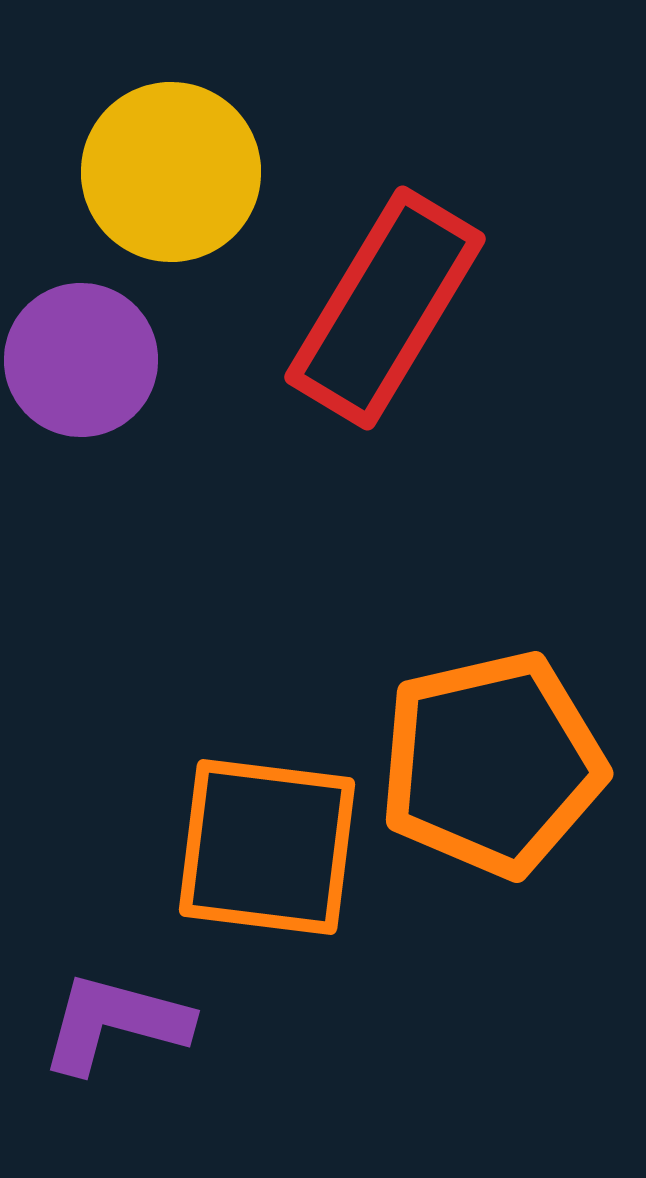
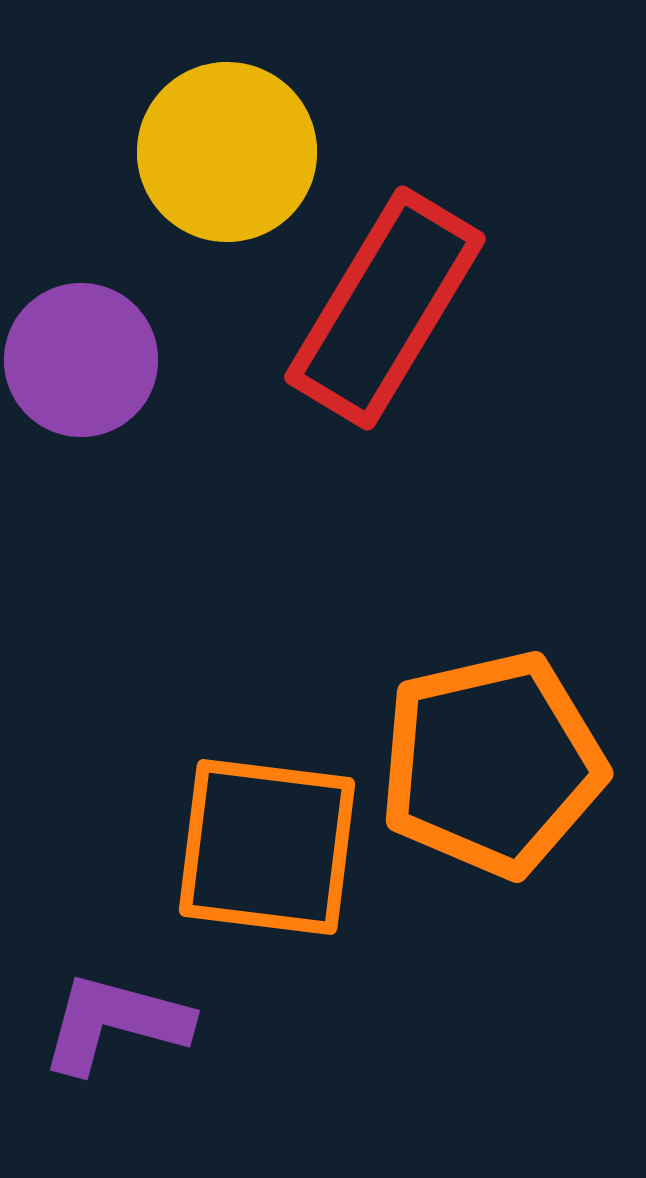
yellow circle: moved 56 px right, 20 px up
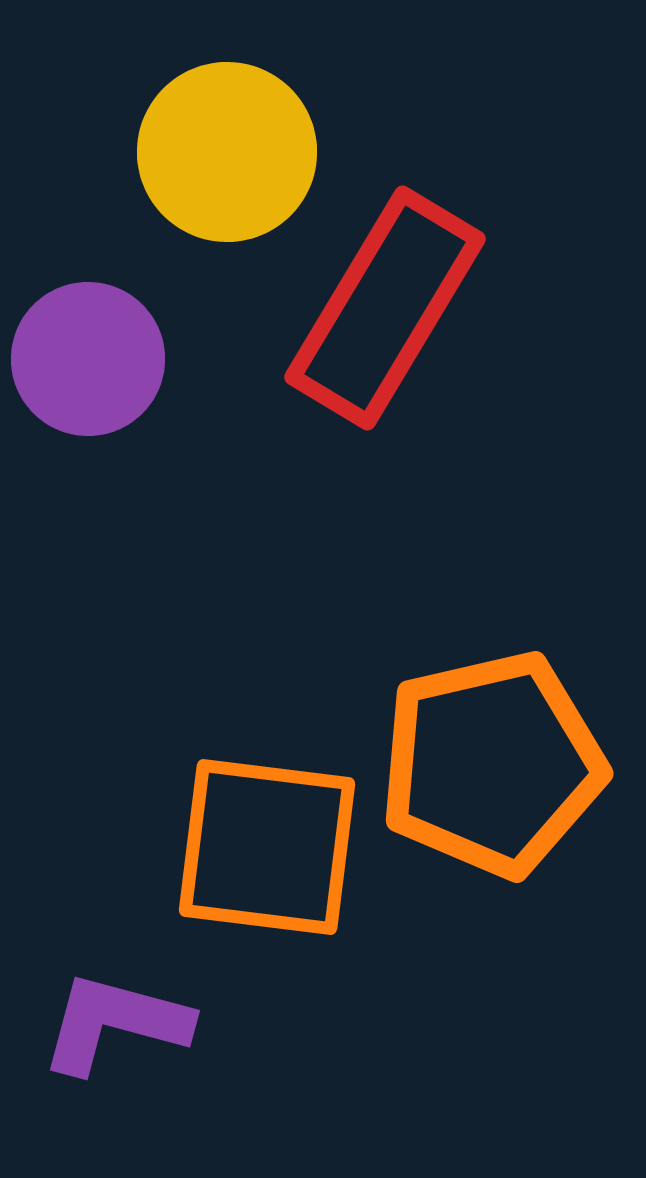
purple circle: moved 7 px right, 1 px up
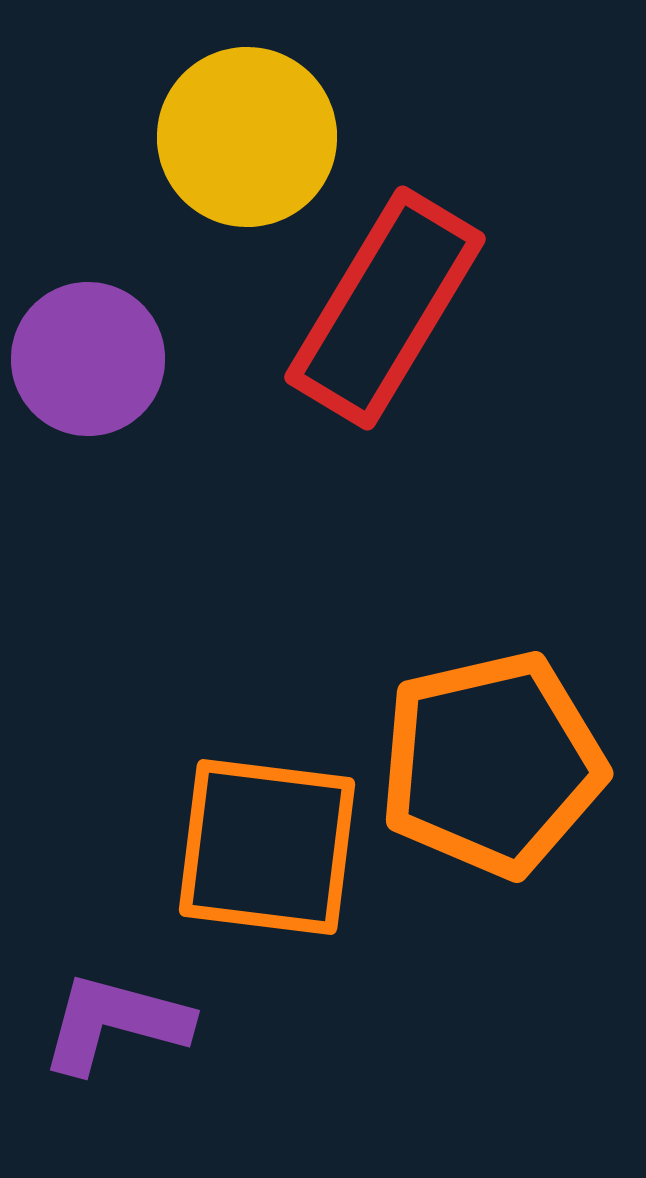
yellow circle: moved 20 px right, 15 px up
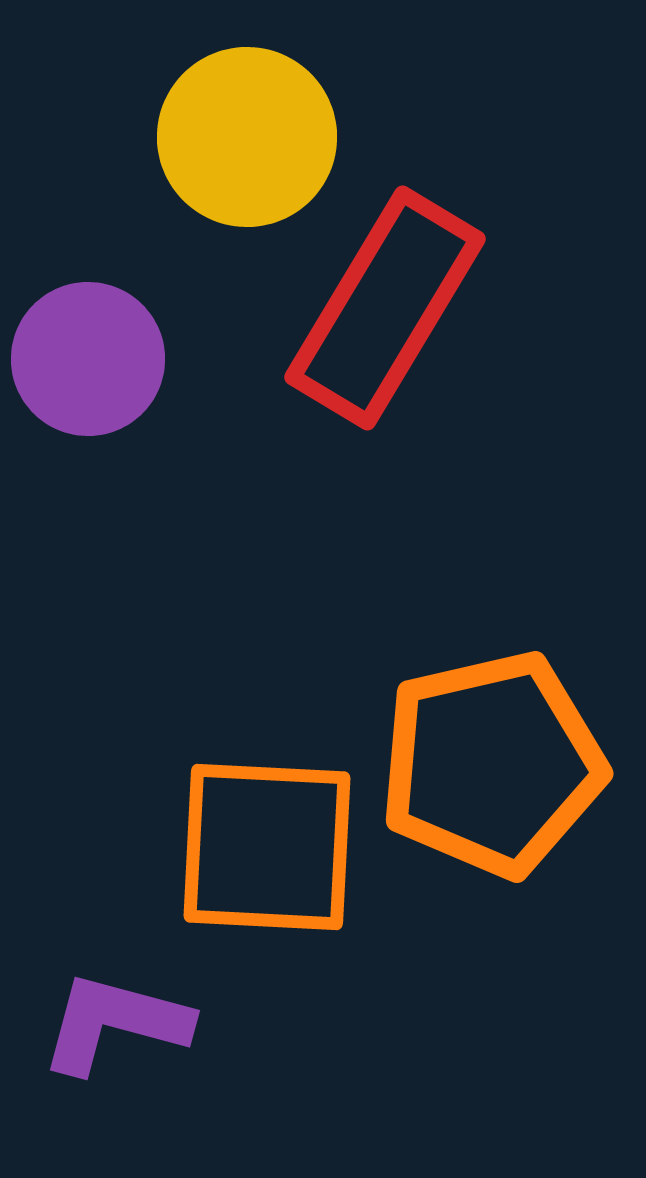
orange square: rotated 4 degrees counterclockwise
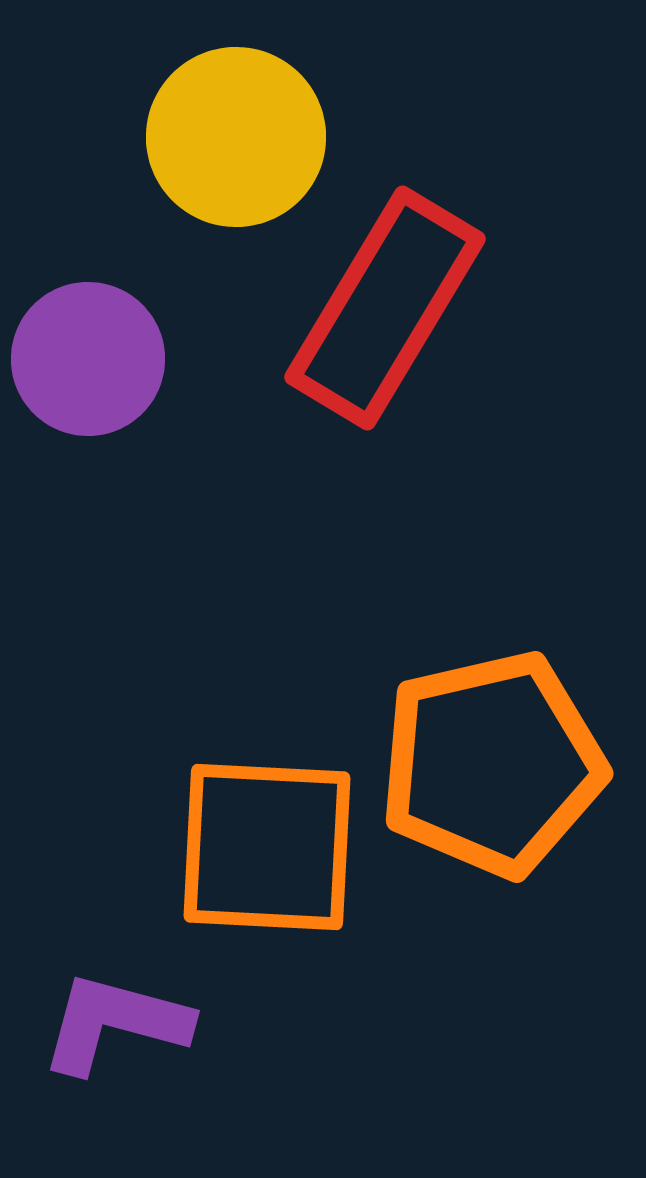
yellow circle: moved 11 px left
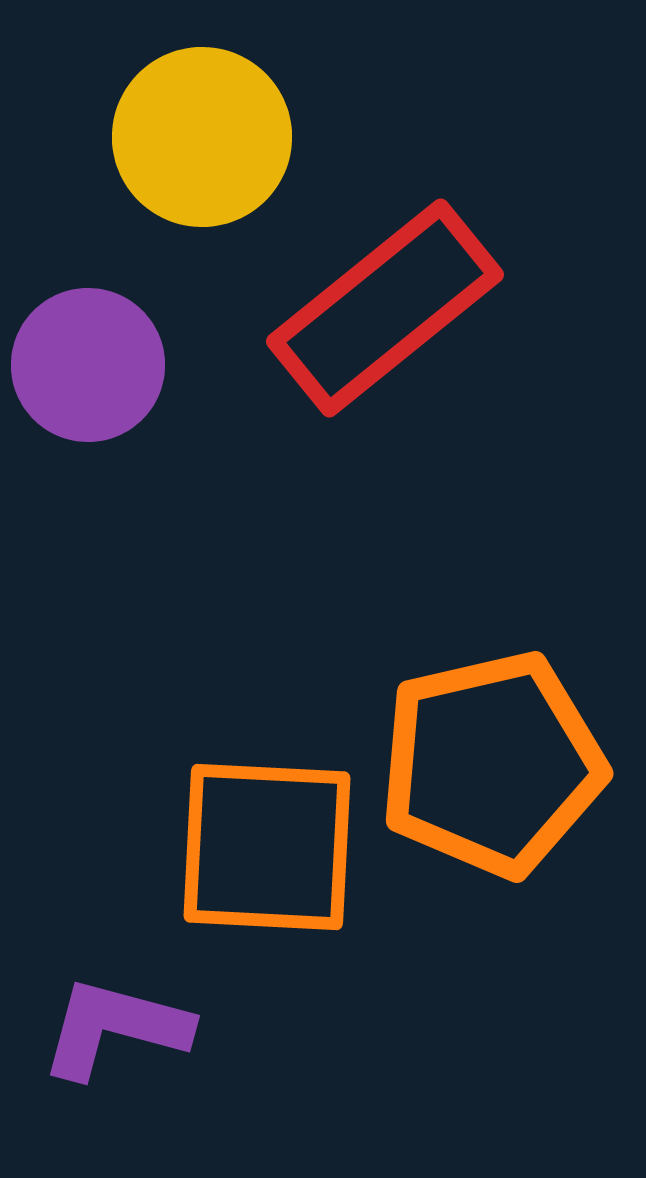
yellow circle: moved 34 px left
red rectangle: rotated 20 degrees clockwise
purple circle: moved 6 px down
purple L-shape: moved 5 px down
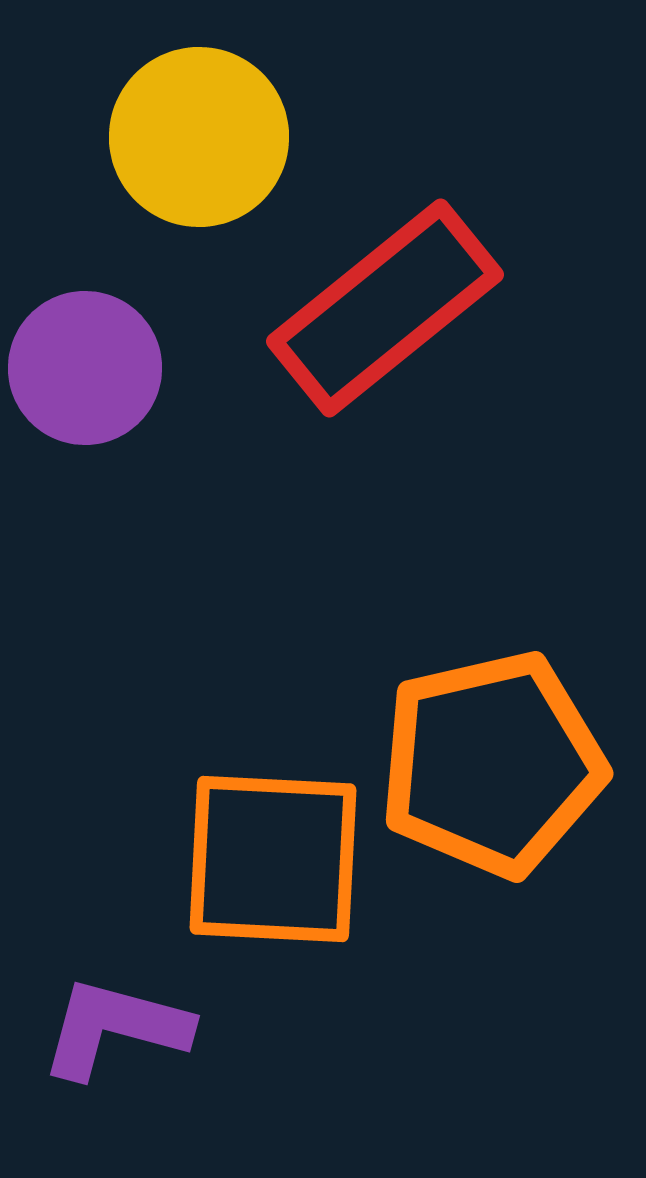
yellow circle: moved 3 px left
purple circle: moved 3 px left, 3 px down
orange square: moved 6 px right, 12 px down
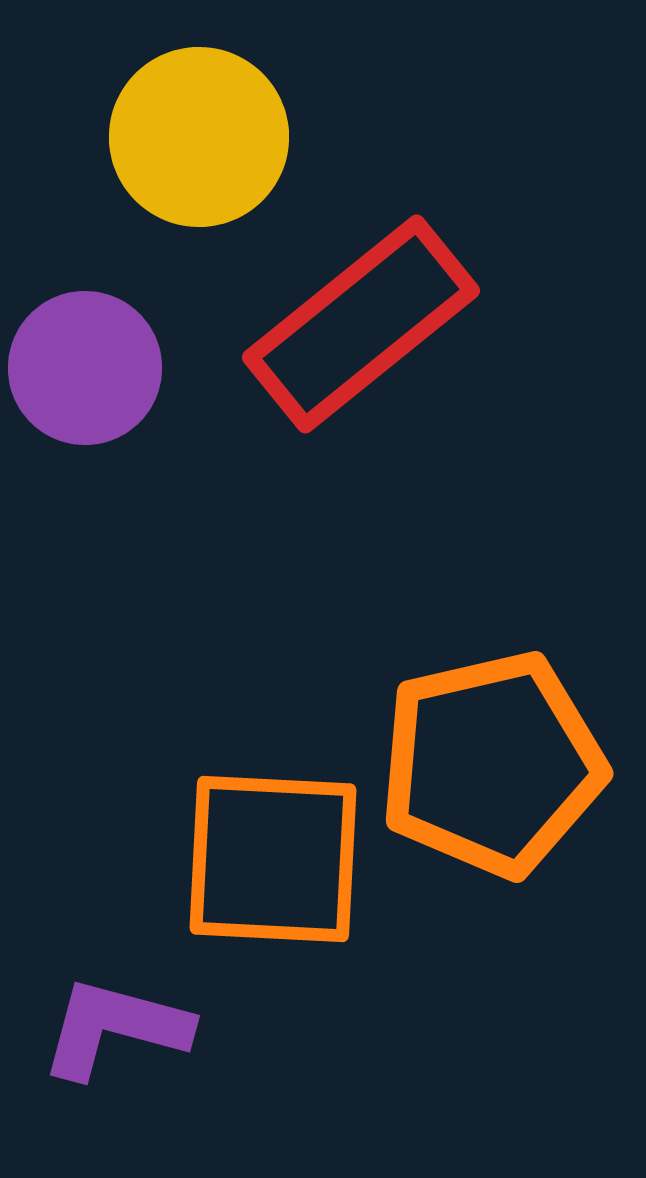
red rectangle: moved 24 px left, 16 px down
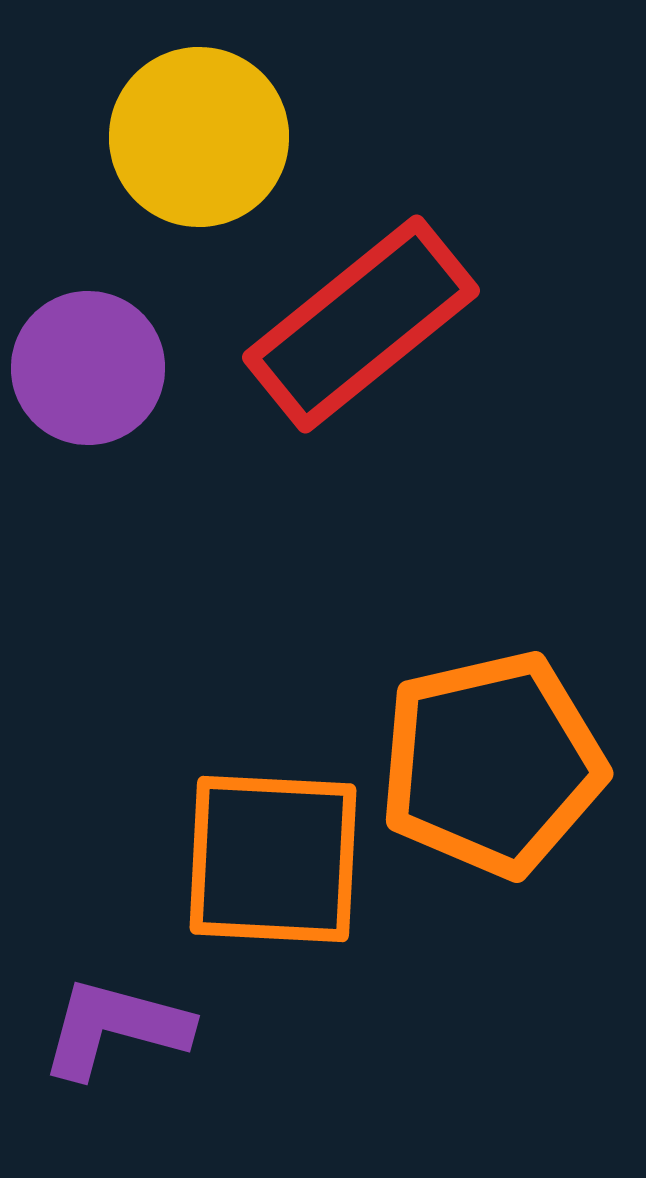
purple circle: moved 3 px right
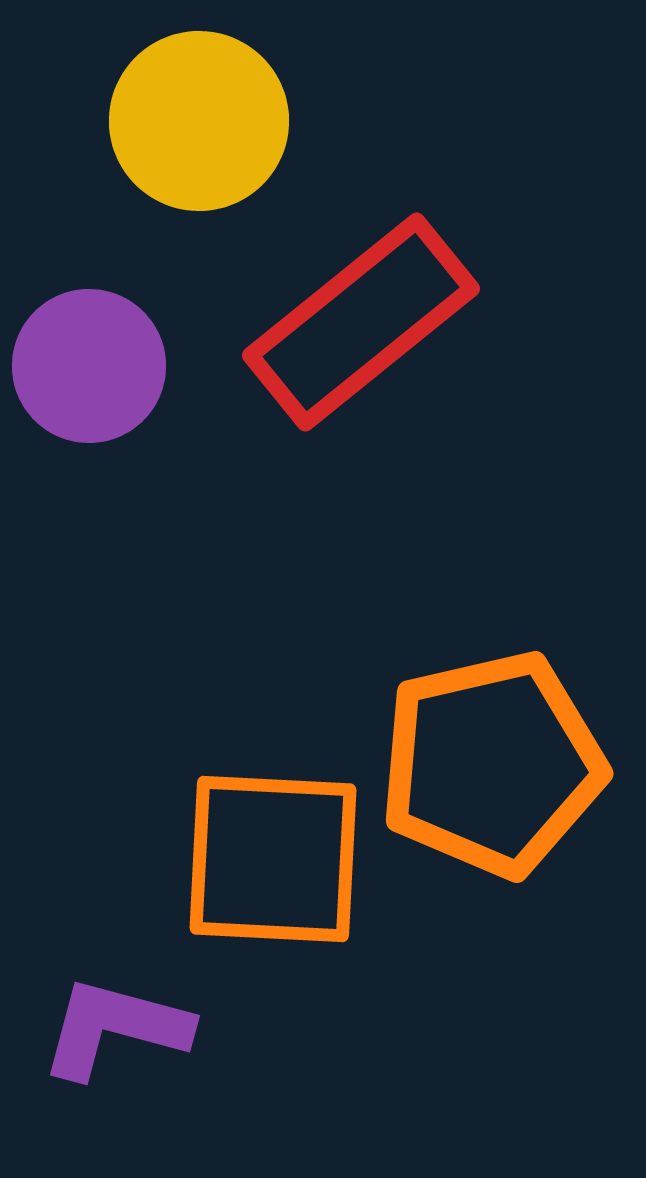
yellow circle: moved 16 px up
red rectangle: moved 2 px up
purple circle: moved 1 px right, 2 px up
